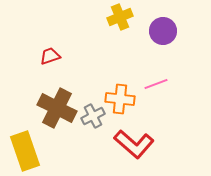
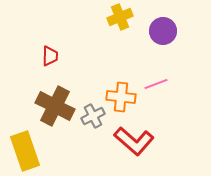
red trapezoid: rotated 110 degrees clockwise
orange cross: moved 1 px right, 2 px up
brown cross: moved 2 px left, 2 px up
red L-shape: moved 3 px up
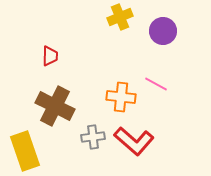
pink line: rotated 50 degrees clockwise
gray cross: moved 21 px down; rotated 20 degrees clockwise
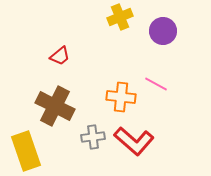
red trapezoid: moved 10 px right; rotated 50 degrees clockwise
yellow rectangle: moved 1 px right
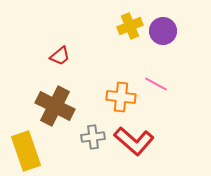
yellow cross: moved 10 px right, 9 px down
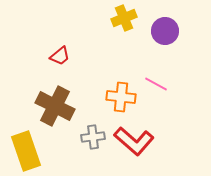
yellow cross: moved 6 px left, 8 px up
purple circle: moved 2 px right
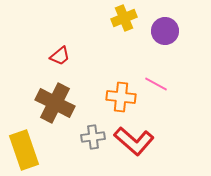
brown cross: moved 3 px up
yellow rectangle: moved 2 px left, 1 px up
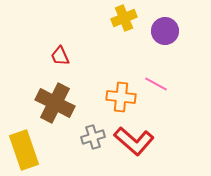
red trapezoid: rotated 105 degrees clockwise
gray cross: rotated 10 degrees counterclockwise
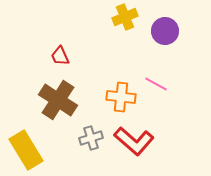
yellow cross: moved 1 px right, 1 px up
brown cross: moved 3 px right, 3 px up; rotated 6 degrees clockwise
gray cross: moved 2 px left, 1 px down
yellow rectangle: moved 2 px right; rotated 12 degrees counterclockwise
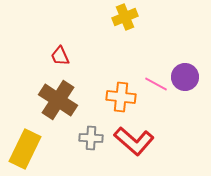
purple circle: moved 20 px right, 46 px down
gray cross: rotated 20 degrees clockwise
yellow rectangle: moved 1 px left, 1 px up; rotated 57 degrees clockwise
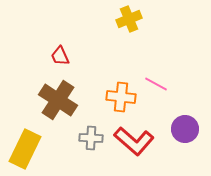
yellow cross: moved 4 px right, 2 px down
purple circle: moved 52 px down
